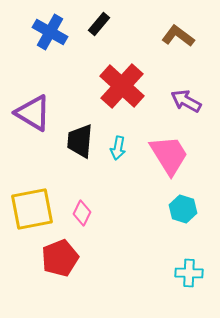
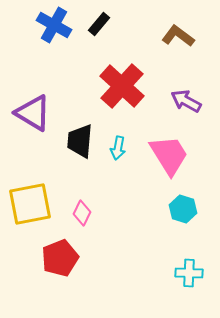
blue cross: moved 4 px right, 7 px up
yellow square: moved 2 px left, 5 px up
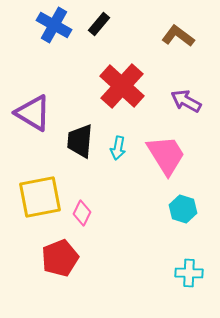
pink trapezoid: moved 3 px left
yellow square: moved 10 px right, 7 px up
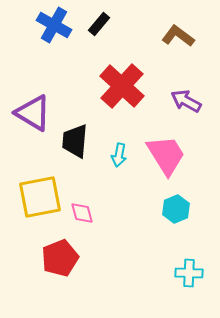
black trapezoid: moved 5 px left
cyan arrow: moved 1 px right, 7 px down
cyan hexagon: moved 7 px left; rotated 20 degrees clockwise
pink diamond: rotated 40 degrees counterclockwise
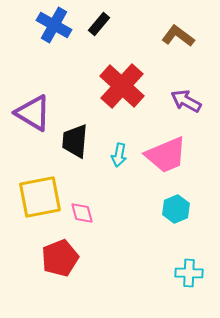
pink trapezoid: rotated 99 degrees clockwise
